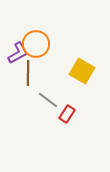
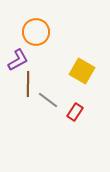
orange circle: moved 12 px up
purple L-shape: moved 7 px down
brown line: moved 11 px down
red rectangle: moved 8 px right, 2 px up
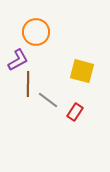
yellow square: rotated 15 degrees counterclockwise
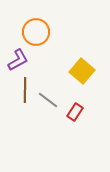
yellow square: rotated 25 degrees clockwise
brown line: moved 3 px left, 6 px down
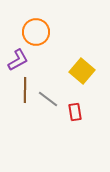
gray line: moved 1 px up
red rectangle: rotated 42 degrees counterclockwise
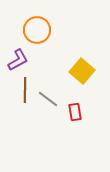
orange circle: moved 1 px right, 2 px up
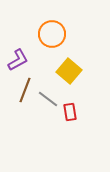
orange circle: moved 15 px right, 4 px down
yellow square: moved 13 px left
brown line: rotated 20 degrees clockwise
red rectangle: moved 5 px left
